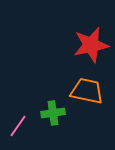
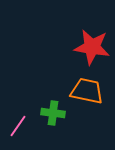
red star: moved 1 px right, 2 px down; rotated 21 degrees clockwise
green cross: rotated 15 degrees clockwise
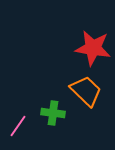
red star: moved 1 px right, 1 px down
orange trapezoid: moved 1 px left; rotated 32 degrees clockwise
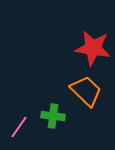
green cross: moved 3 px down
pink line: moved 1 px right, 1 px down
